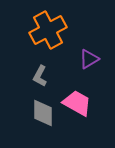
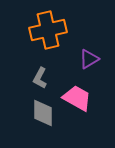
orange cross: rotated 15 degrees clockwise
gray L-shape: moved 2 px down
pink trapezoid: moved 5 px up
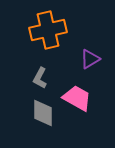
purple triangle: moved 1 px right
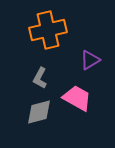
purple triangle: moved 1 px down
gray diamond: moved 4 px left, 1 px up; rotated 76 degrees clockwise
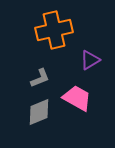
orange cross: moved 6 px right
gray L-shape: rotated 140 degrees counterclockwise
gray diamond: rotated 8 degrees counterclockwise
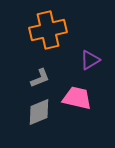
orange cross: moved 6 px left
pink trapezoid: rotated 16 degrees counterclockwise
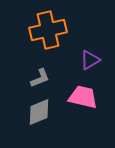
pink trapezoid: moved 6 px right, 1 px up
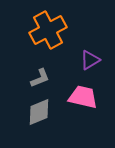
orange cross: rotated 15 degrees counterclockwise
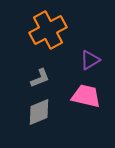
pink trapezoid: moved 3 px right, 1 px up
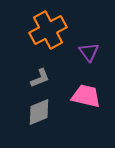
purple triangle: moved 1 px left, 8 px up; rotated 35 degrees counterclockwise
